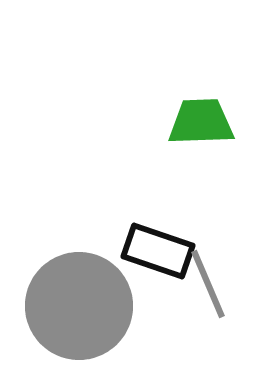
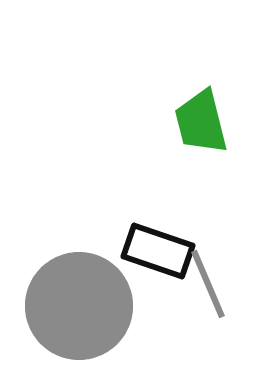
green trapezoid: rotated 102 degrees counterclockwise
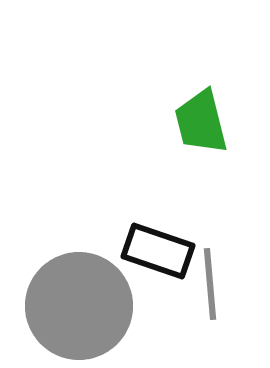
gray line: moved 2 px right; rotated 18 degrees clockwise
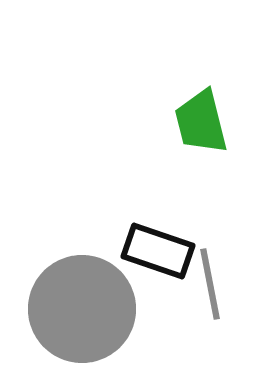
gray line: rotated 6 degrees counterclockwise
gray circle: moved 3 px right, 3 px down
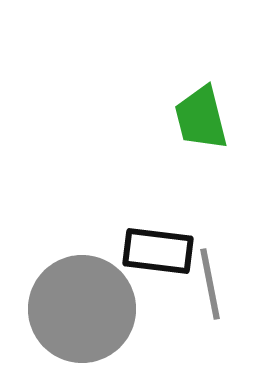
green trapezoid: moved 4 px up
black rectangle: rotated 12 degrees counterclockwise
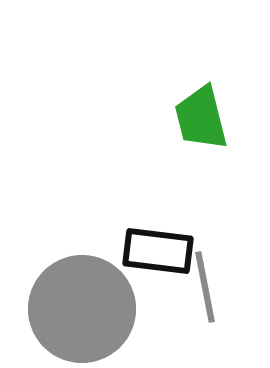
gray line: moved 5 px left, 3 px down
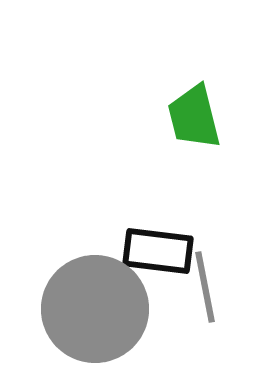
green trapezoid: moved 7 px left, 1 px up
gray circle: moved 13 px right
